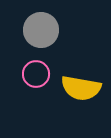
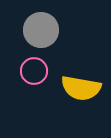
pink circle: moved 2 px left, 3 px up
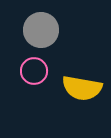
yellow semicircle: moved 1 px right
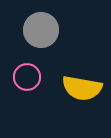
pink circle: moved 7 px left, 6 px down
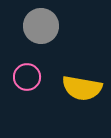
gray circle: moved 4 px up
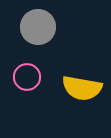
gray circle: moved 3 px left, 1 px down
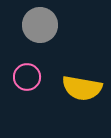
gray circle: moved 2 px right, 2 px up
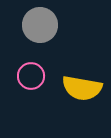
pink circle: moved 4 px right, 1 px up
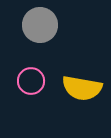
pink circle: moved 5 px down
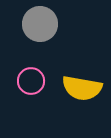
gray circle: moved 1 px up
